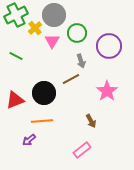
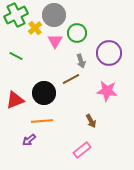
pink triangle: moved 3 px right
purple circle: moved 7 px down
pink star: rotated 30 degrees counterclockwise
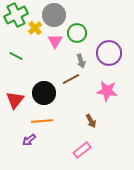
red triangle: rotated 30 degrees counterclockwise
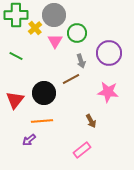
green cross: rotated 25 degrees clockwise
pink star: moved 1 px right, 1 px down
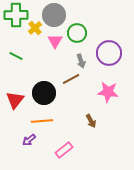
pink rectangle: moved 18 px left
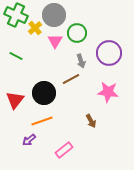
green cross: rotated 25 degrees clockwise
orange line: rotated 15 degrees counterclockwise
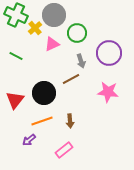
pink triangle: moved 3 px left, 3 px down; rotated 35 degrees clockwise
brown arrow: moved 21 px left; rotated 24 degrees clockwise
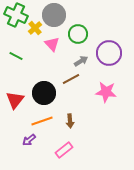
green circle: moved 1 px right, 1 px down
pink triangle: rotated 49 degrees counterclockwise
gray arrow: rotated 104 degrees counterclockwise
pink star: moved 2 px left
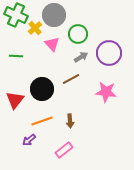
green line: rotated 24 degrees counterclockwise
gray arrow: moved 4 px up
black circle: moved 2 px left, 4 px up
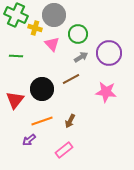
yellow cross: rotated 32 degrees counterclockwise
brown arrow: rotated 32 degrees clockwise
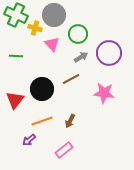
pink star: moved 2 px left, 1 px down
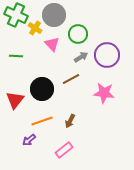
yellow cross: rotated 16 degrees clockwise
purple circle: moved 2 px left, 2 px down
